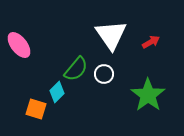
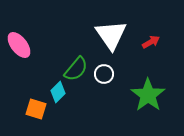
cyan diamond: moved 1 px right
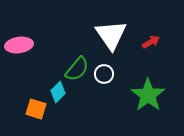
pink ellipse: rotated 60 degrees counterclockwise
green semicircle: moved 1 px right
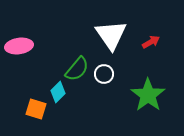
pink ellipse: moved 1 px down
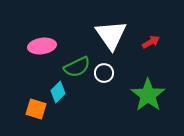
pink ellipse: moved 23 px right
green semicircle: moved 2 px up; rotated 24 degrees clockwise
white circle: moved 1 px up
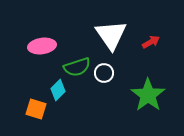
green semicircle: rotated 8 degrees clockwise
cyan diamond: moved 2 px up
